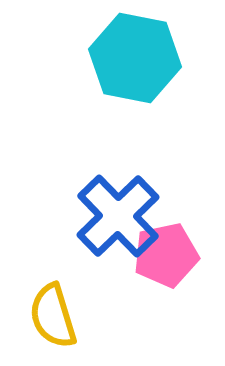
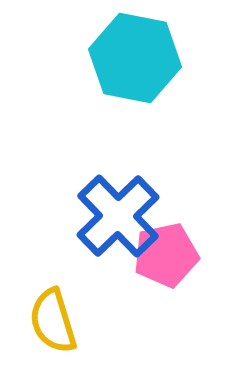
yellow semicircle: moved 5 px down
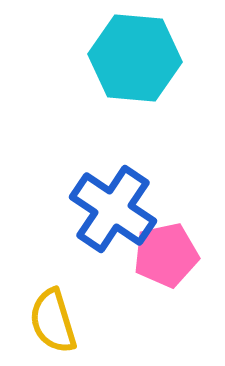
cyan hexagon: rotated 6 degrees counterclockwise
blue cross: moved 5 px left, 7 px up; rotated 12 degrees counterclockwise
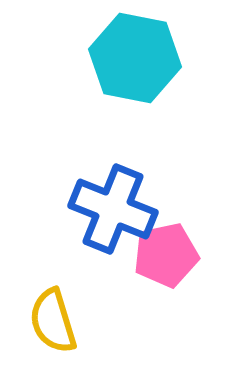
cyan hexagon: rotated 6 degrees clockwise
blue cross: rotated 12 degrees counterclockwise
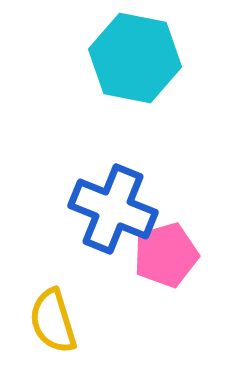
pink pentagon: rotated 4 degrees counterclockwise
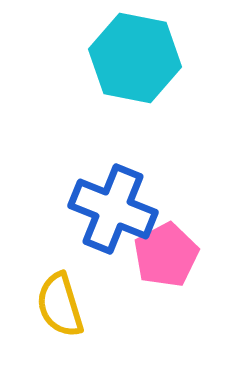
pink pentagon: rotated 12 degrees counterclockwise
yellow semicircle: moved 7 px right, 16 px up
